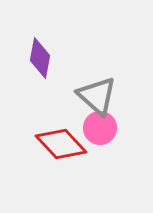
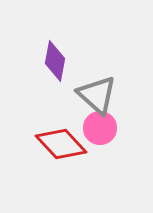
purple diamond: moved 15 px right, 3 px down
gray triangle: moved 1 px up
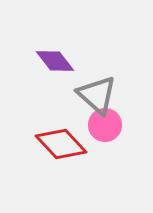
purple diamond: rotated 48 degrees counterclockwise
pink circle: moved 5 px right, 3 px up
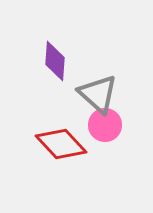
purple diamond: rotated 42 degrees clockwise
gray triangle: moved 1 px right, 1 px up
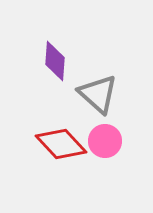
pink circle: moved 16 px down
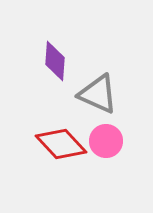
gray triangle: rotated 18 degrees counterclockwise
pink circle: moved 1 px right
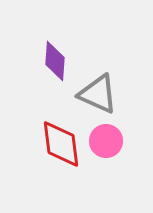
red diamond: rotated 36 degrees clockwise
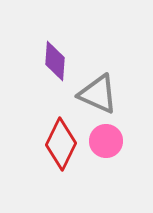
red diamond: rotated 33 degrees clockwise
